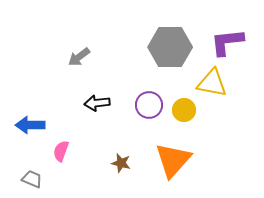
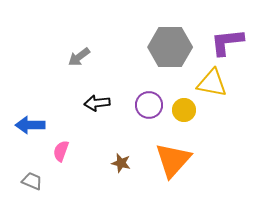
gray trapezoid: moved 2 px down
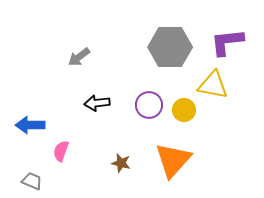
yellow triangle: moved 1 px right, 2 px down
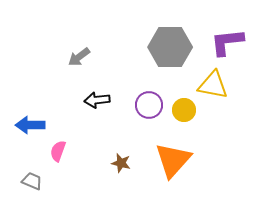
black arrow: moved 3 px up
pink semicircle: moved 3 px left
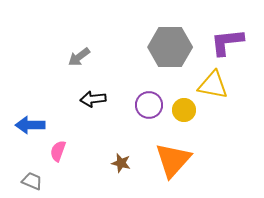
black arrow: moved 4 px left, 1 px up
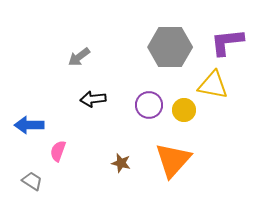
blue arrow: moved 1 px left
gray trapezoid: rotated 10 degrees clockwise
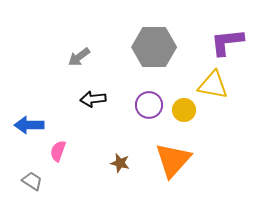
gray hexagon: moved 16 px left
brown star: moved 1 px left
